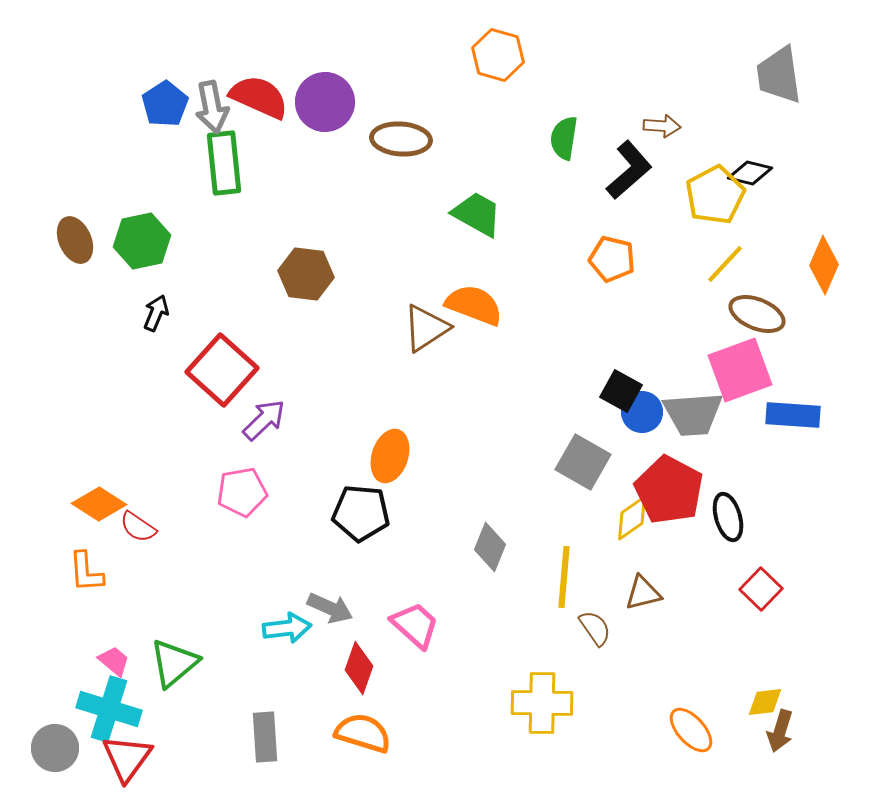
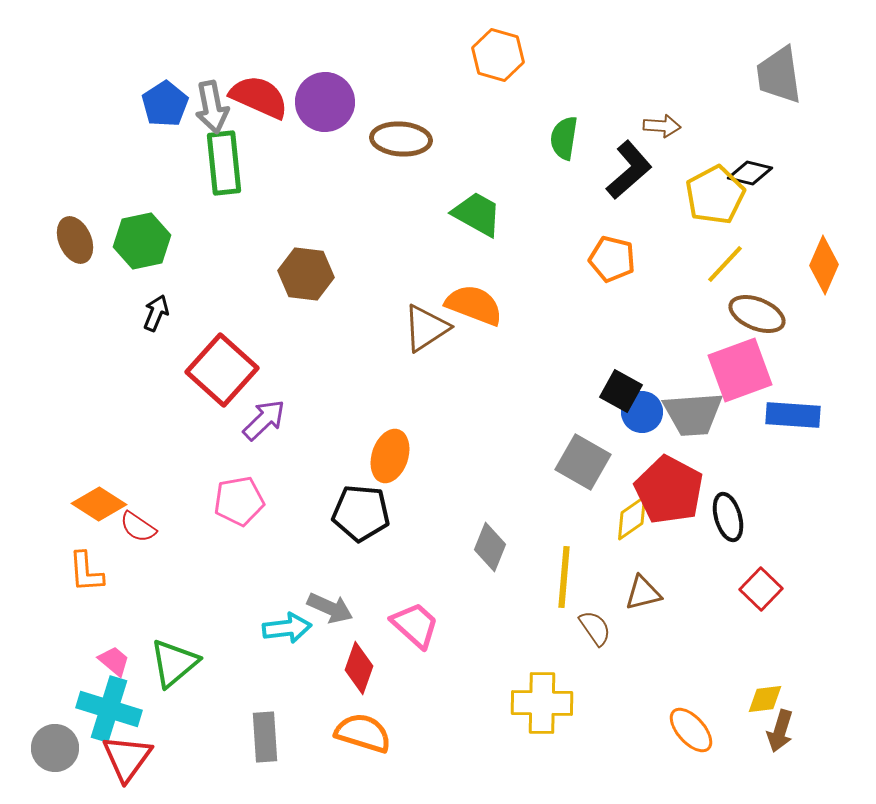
pink pentagon at (242, 492): moved 3 px left, 9 px down
yellow diamond at (765, 702): moved 3 px up
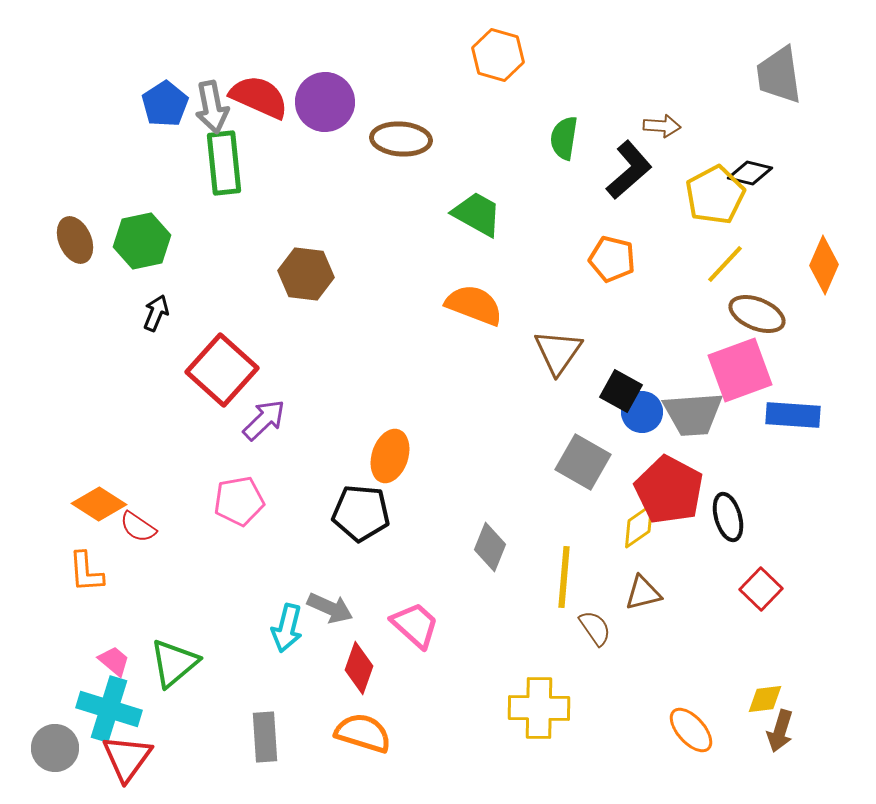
brown triangle at (426, 328): moved 132 px right, 24 px down; rotated 22 degrees counterclockwise
yellow diamond at (632, 518): moved 7 px right, 8 px down
cyan arrow at (287, 628): rotated 111 degrees clockwise
yellow cross at (542, 703): moved 3 px left, 5 px down
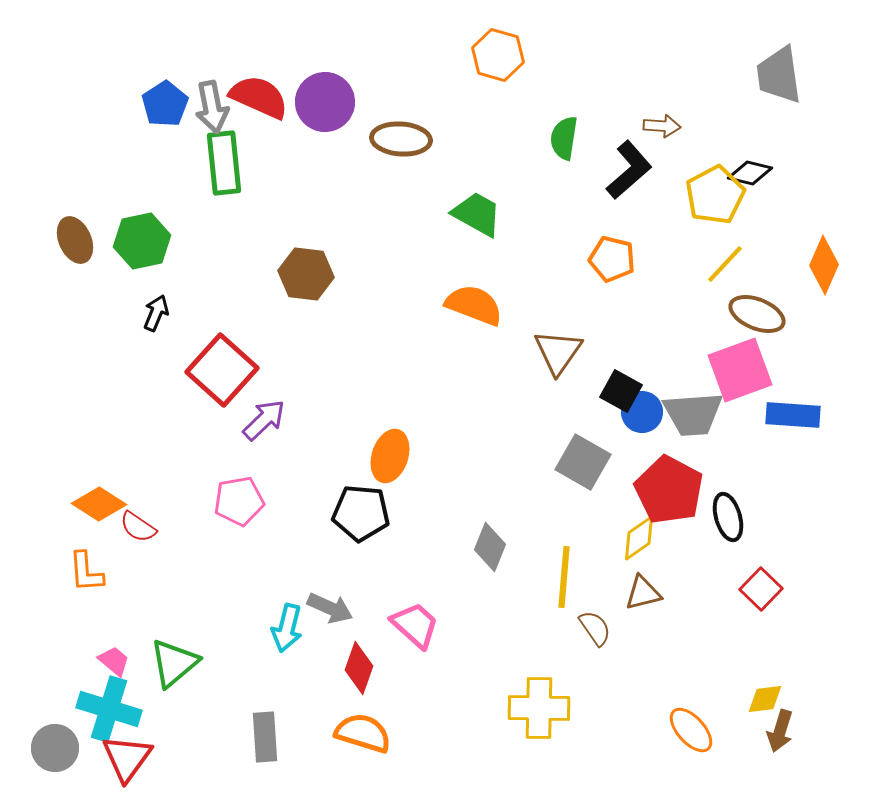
yellow diamond at (639, 526): moved 12 px down
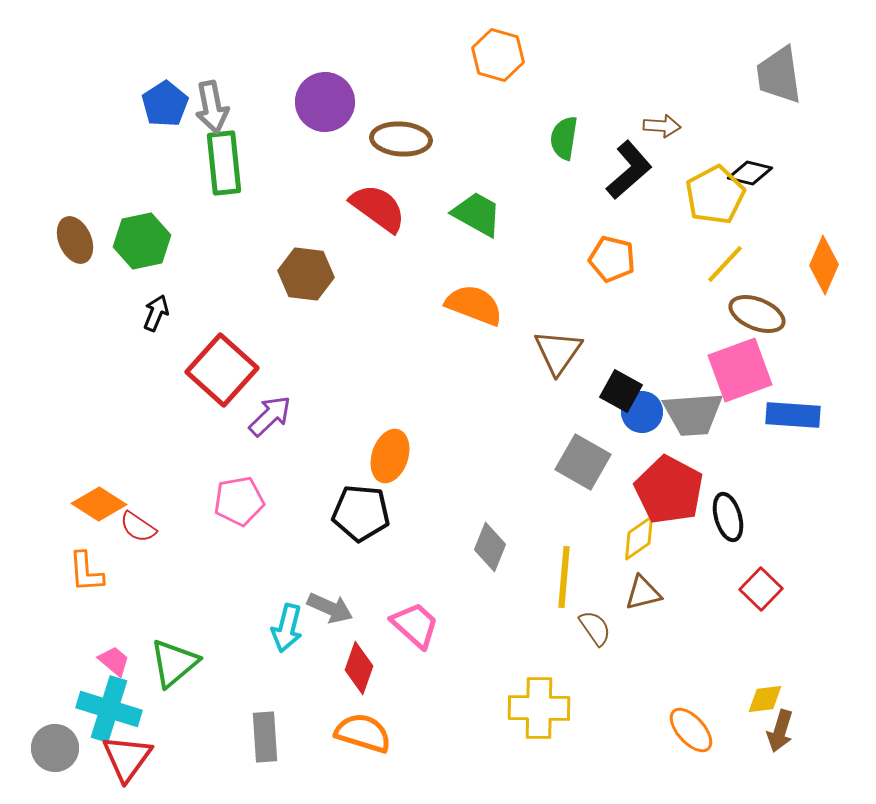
red semicircle at (259, 97): moved 119 px right, 111 px down; rotated 12 degrees clockwise
purple arrow at (264, 420): moved 6 px right, 4 px up
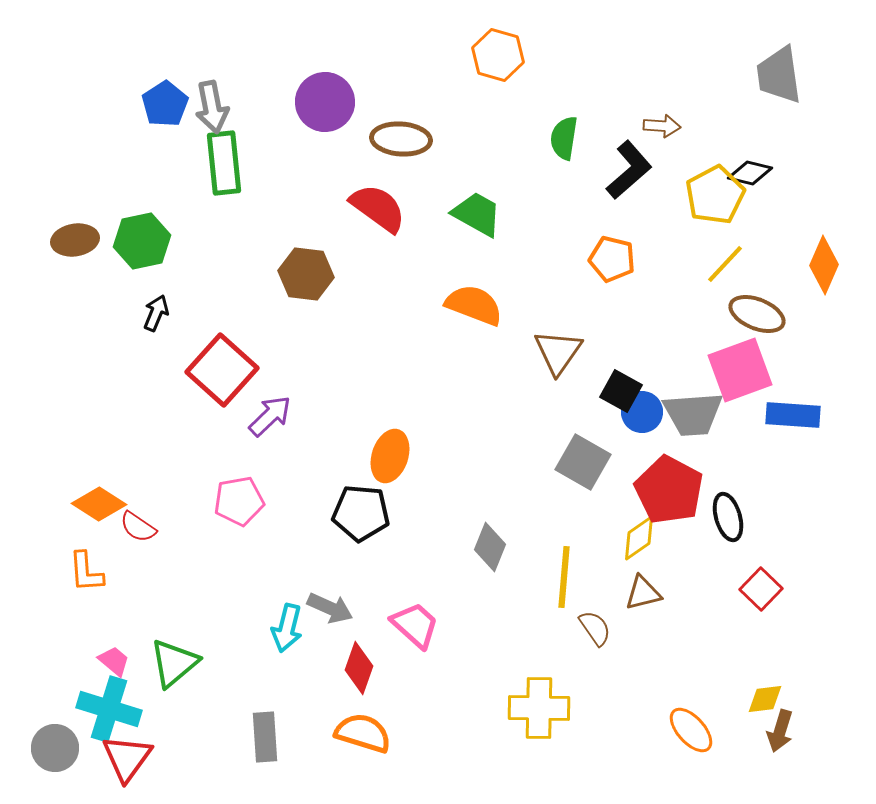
brown ellipse at (75, 240): rotated 75 degrees counterclockwise
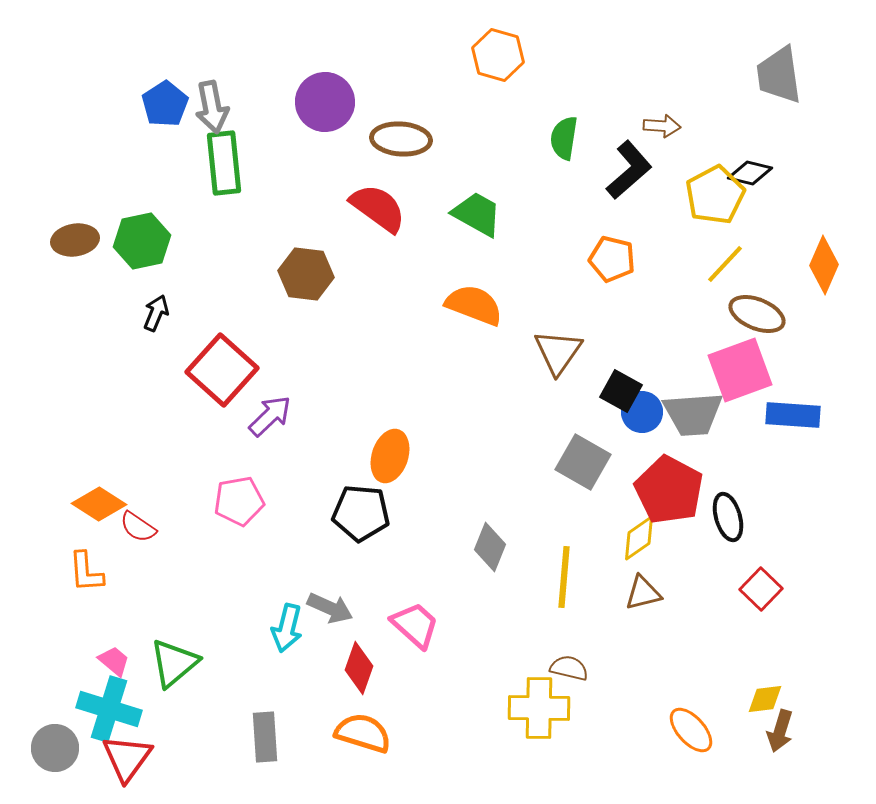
brown semicircle at (595, 628): moved 26 px left, 40 px down; rotated 42 degrees counterclockwise
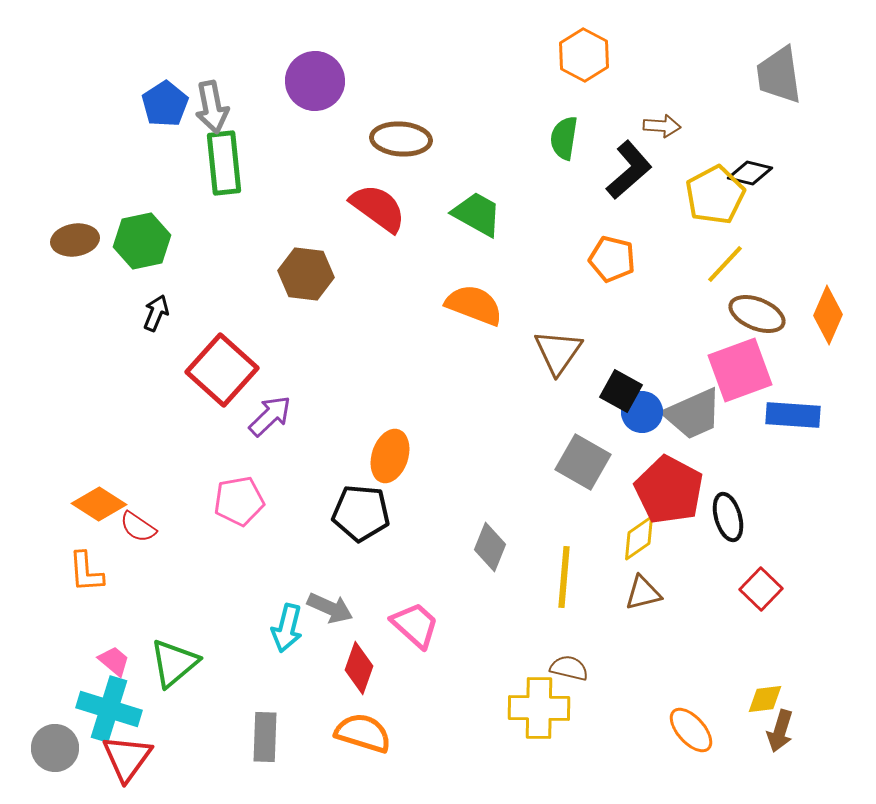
orange hexagon at (498, 55): moved 86 px right; rotated 12 degrees clockwise
purple circle at (325, 102): moved 10 px left, 21 px up
orange diamond at (824, 265): moved 4 px right, 50 px down
gray trapezoid at (693, 414): rotated 20 degrees counterclockwise
gray rectangle at (265, 737): rotated 6 degrees clockwise
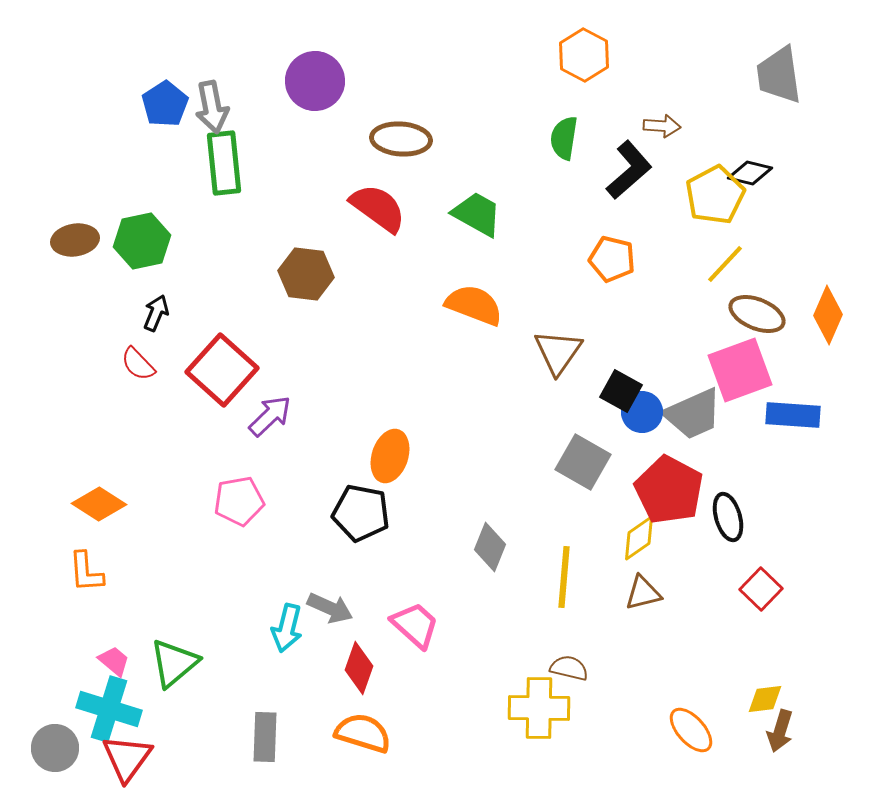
black pentagon at (361, 513): rotated 6 degrees clockwise
red semicircle at (138, 527): moved 163 px up; rotated 12 degrees clockwise
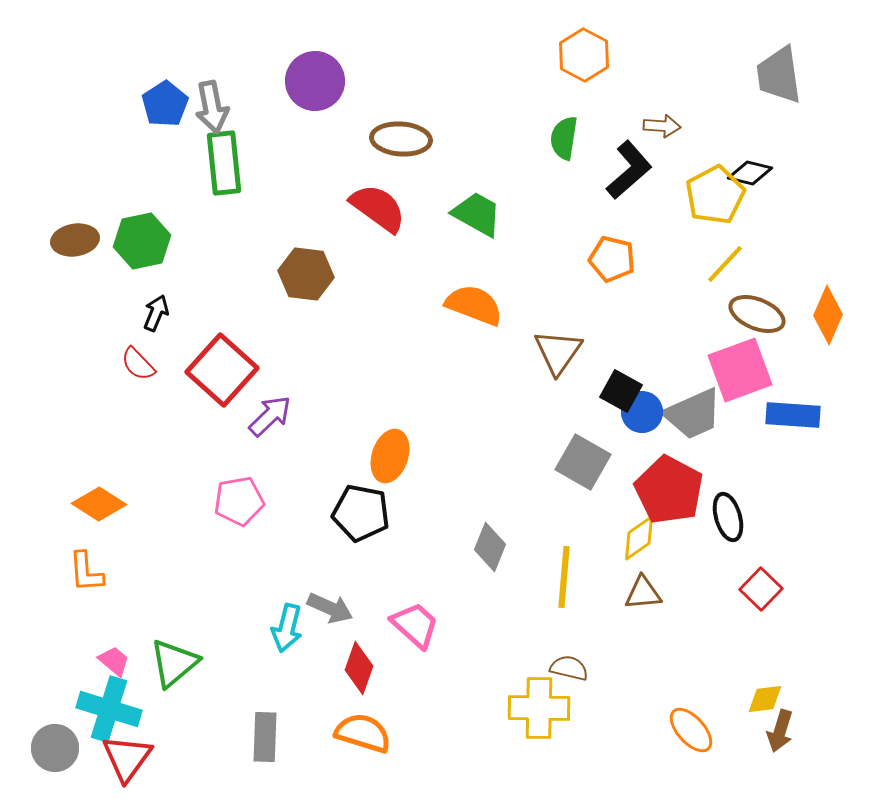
brown triangle at (643, 593): rotated 9 degrees clockwise
